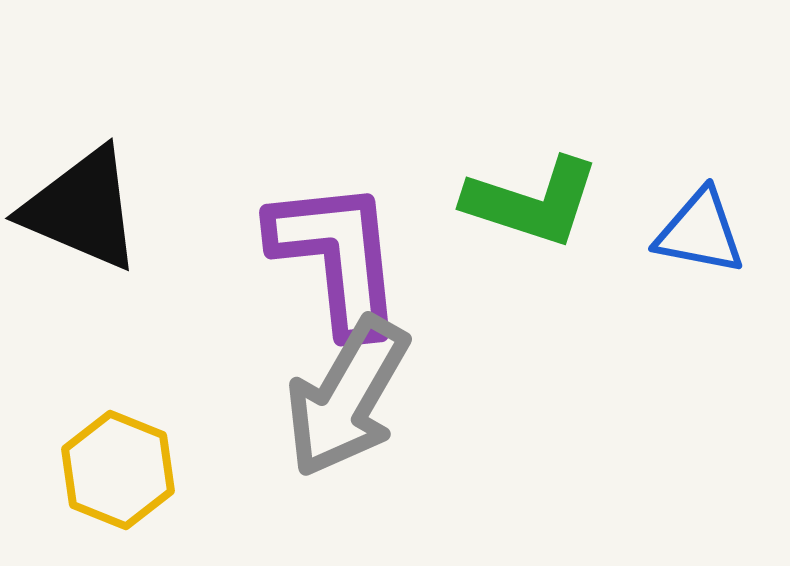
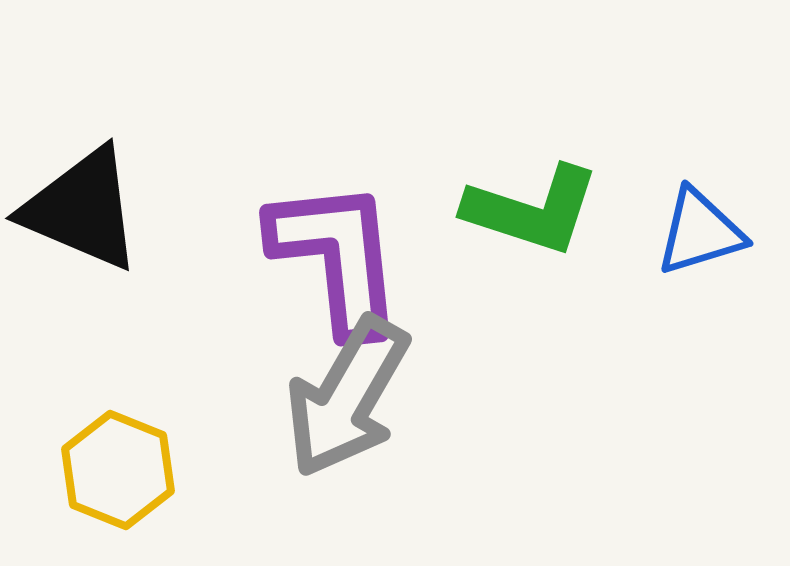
green L-shape: moved 8 px down
blue triangle: rotated 28 degrees counterclockwise
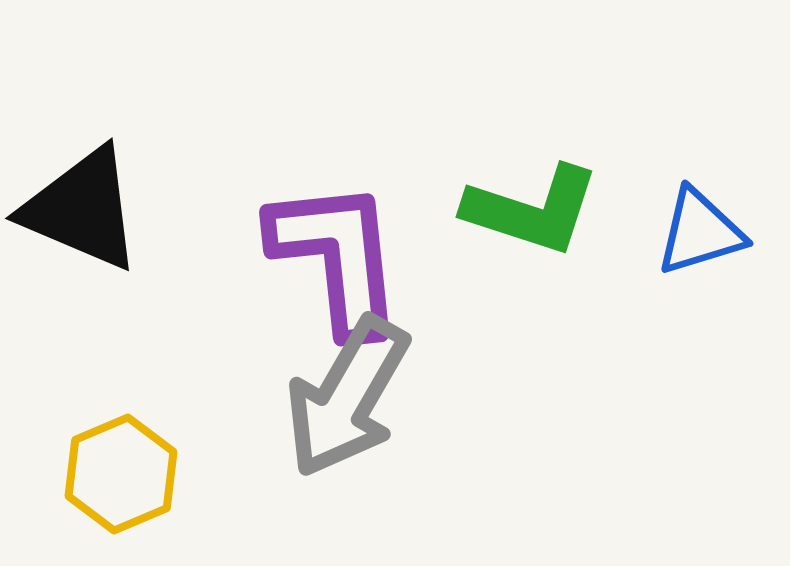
yellow hexagon: moved 3 px right, 4 px down; rotated 15 degrees clockwise
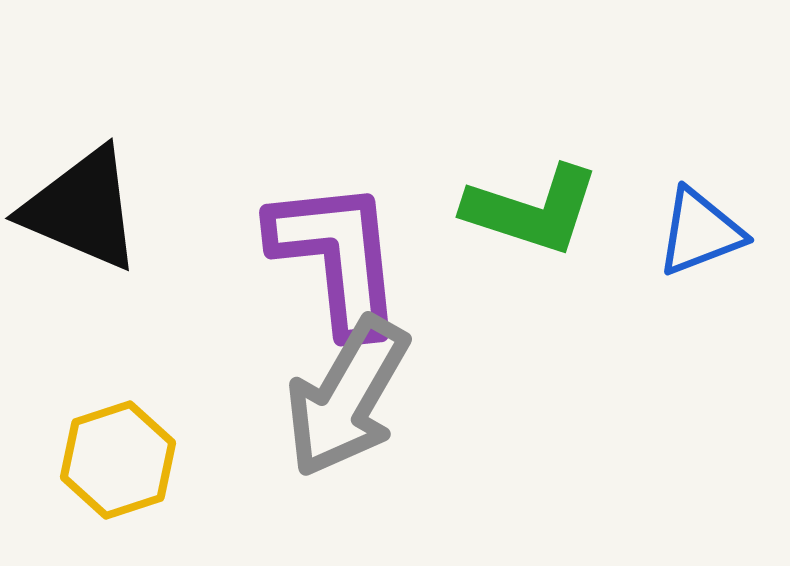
blue triangle: rotated 4 degrees counterclockwise
yellow hexagon: moved 3 px left, 14 px up; rotated 5 degrees clockwise
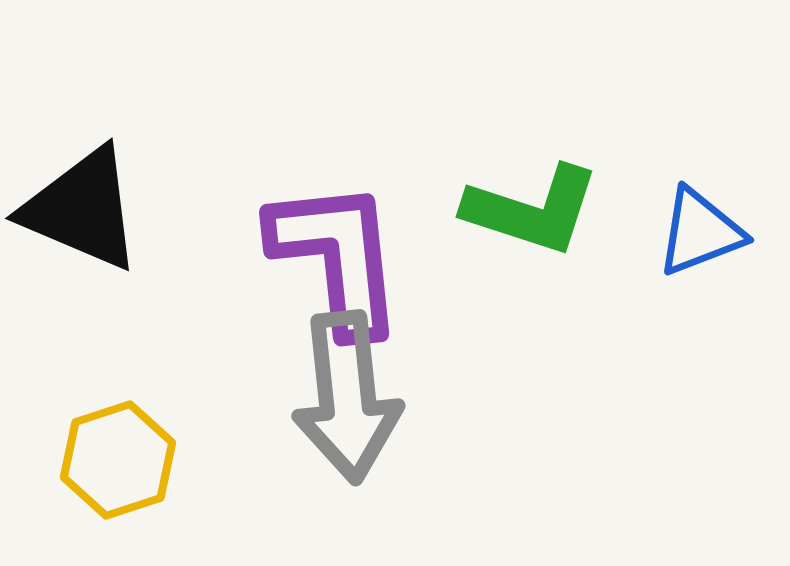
gray arrow: rotated 36 degrees counterclockwise
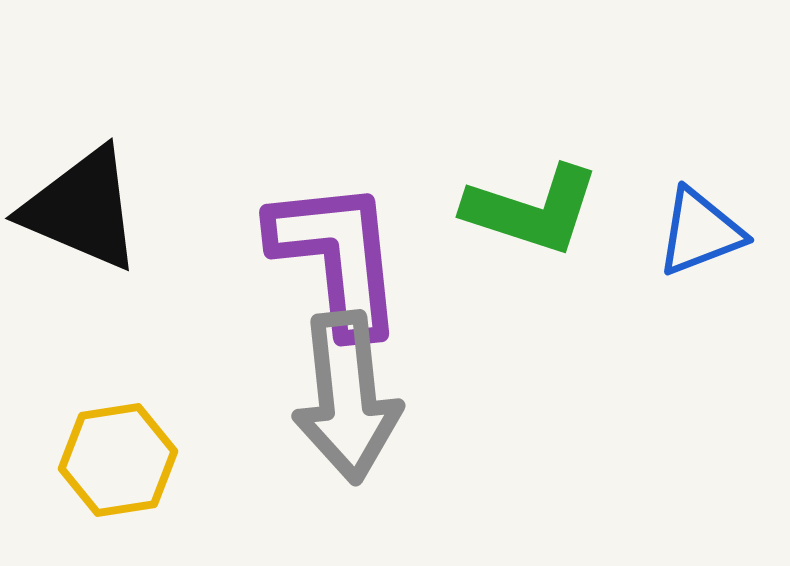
yellow hexagon: rotated 9 degrees clockwise
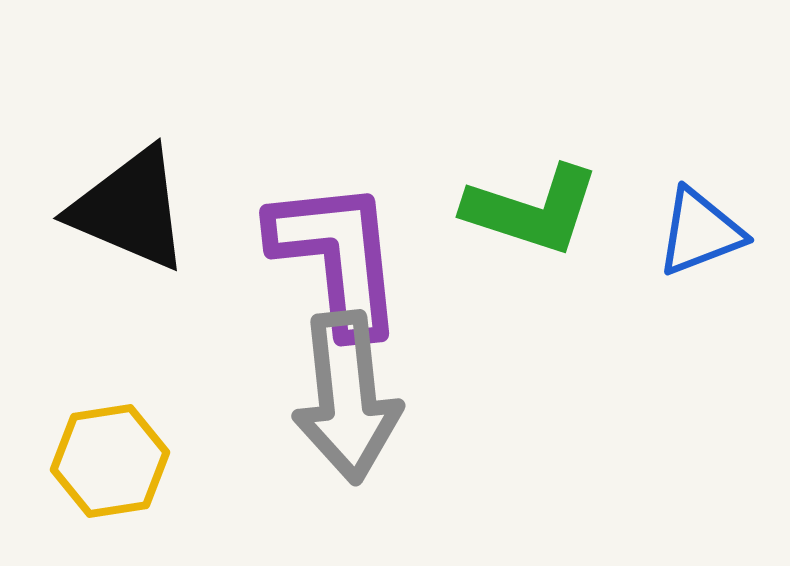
black triangle: moved 48 px right
yellow hexagon: moved 8 px left, 1 px down
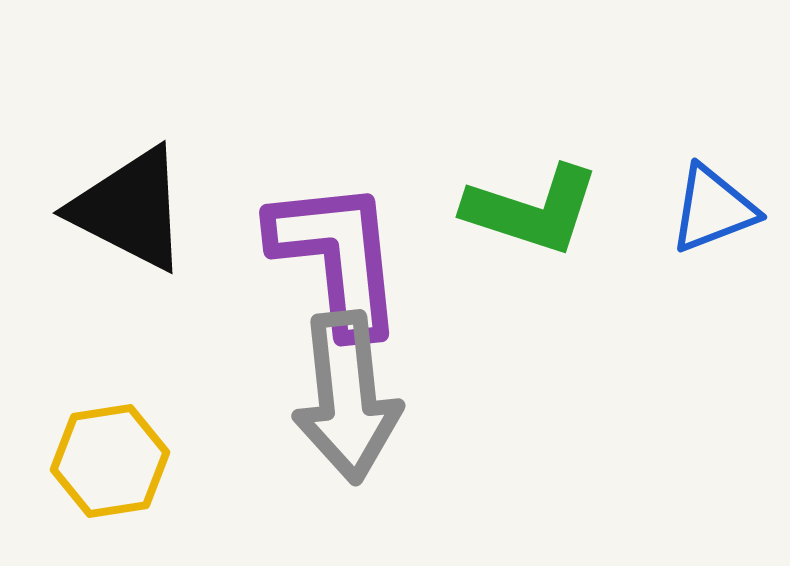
black triangle: rotated 4 degrees clockwise
blue triangle: moved 13 px right, 23 px up
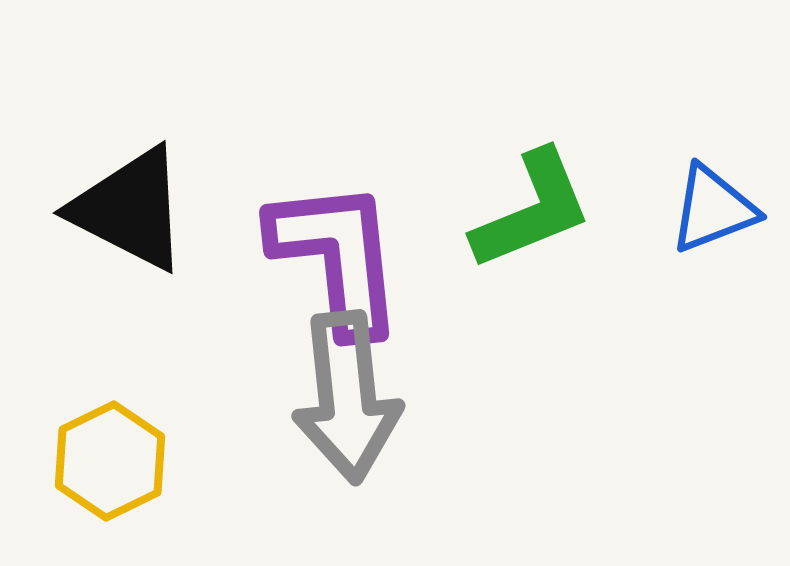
green L-shape: rotated 40 degrees counterclockwise
yellow hexagon: rotated 17 degrees counterclockwise
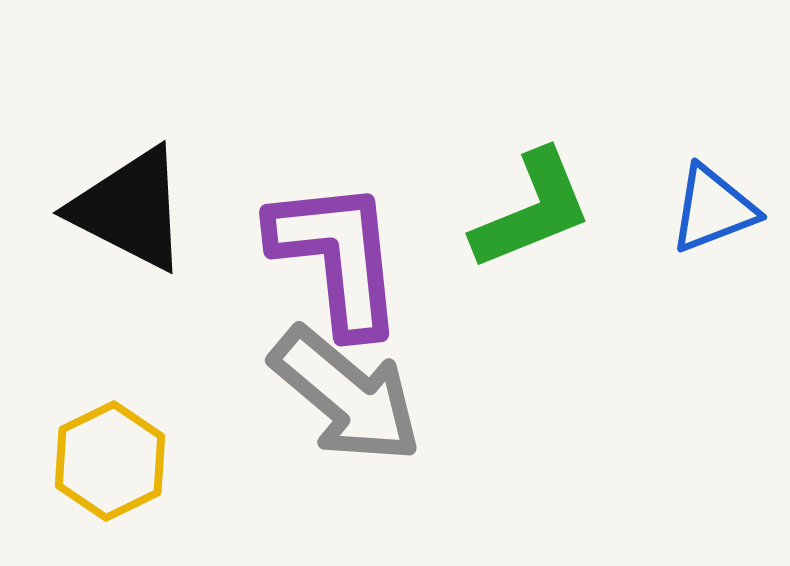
gray arrow: moved 1 px left, 2 px up; rotated 44 degrees counterclockwise
